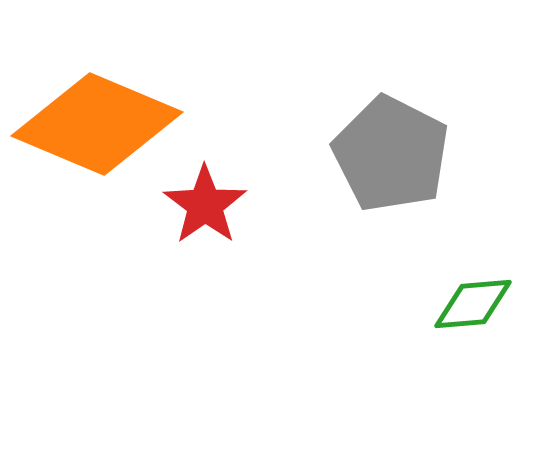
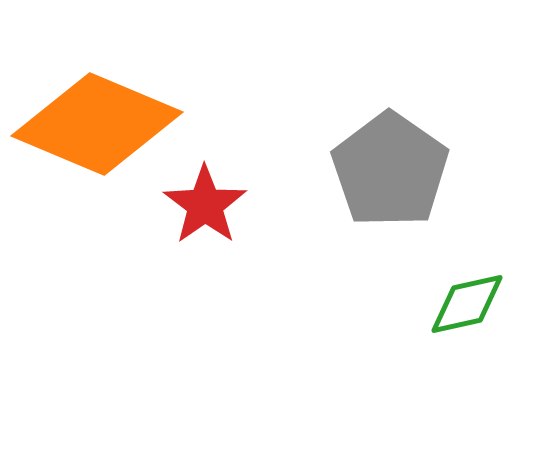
gray pentagon: moved 1 px left, 16 px down; rotated 8 degrees clockwise
green diamond: moved 6 px left; rotated 8 degrees counterclockwise
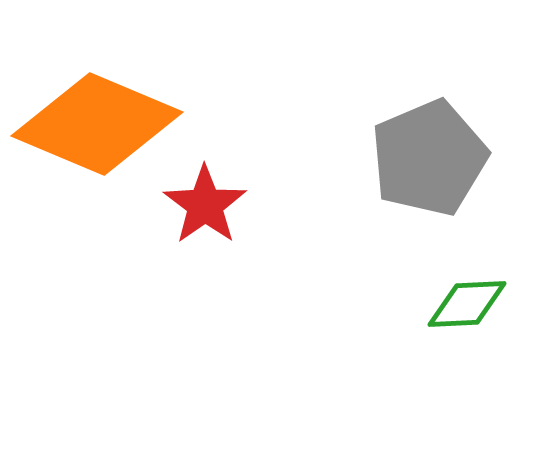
gray pentagon: moved 39 px right, 12 px up; rotated 14 degrees clockwise
green diamond: rotated 10 degrees clockwise
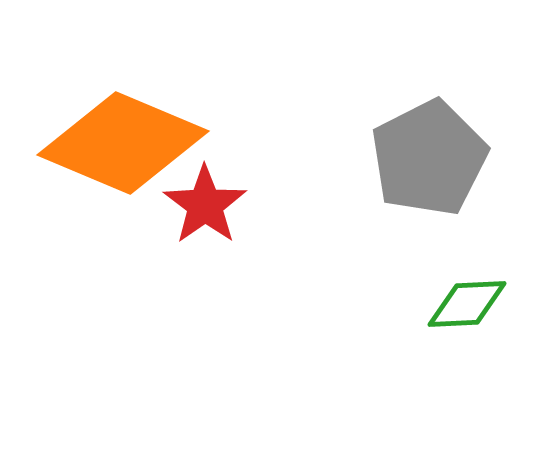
orange diamond: moved 26 px right, 19 px down
gray pentagon: rotated 4 degrees counterclockwise
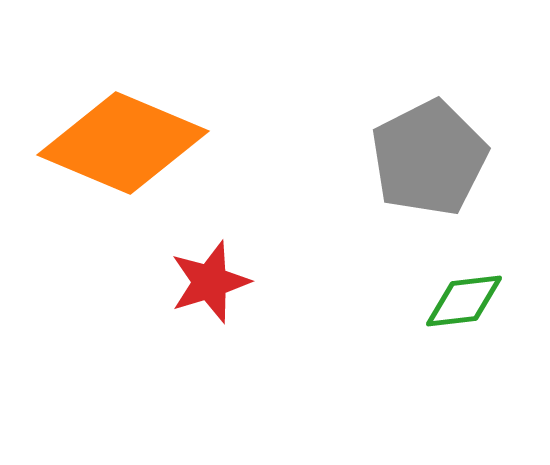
red star: moved 5 px right, 77 px down; rotated 18 degrees clockwise
green diamond: moved 3 px left, 3 px up; rotated 4 degrees counterclockwise
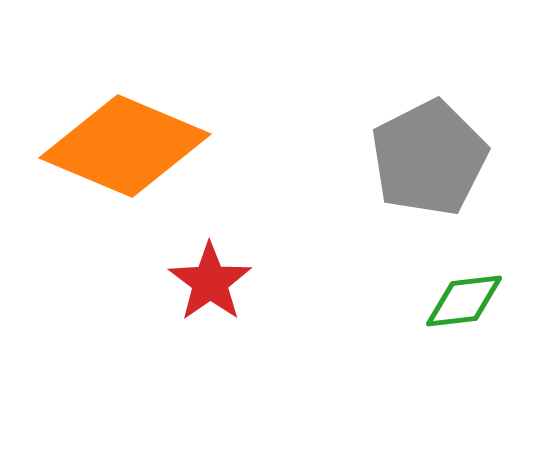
orange diamond: moved 2 px right, 3 px down
red star: rotated 18 degrees counterclockwise
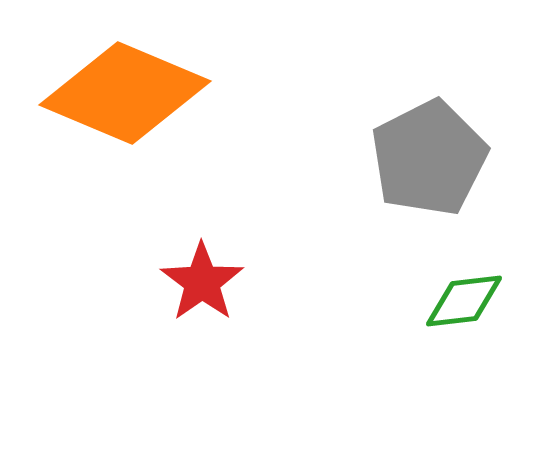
orange diamond: moved 53 px up
red star: moved 8 px left
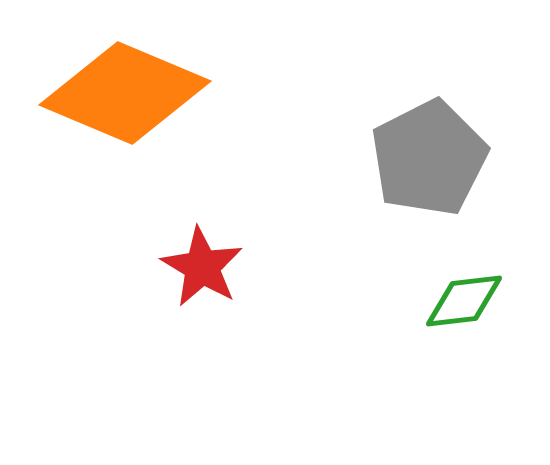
red star: moved 15 px up; rotated 6 degrees counterclockwise
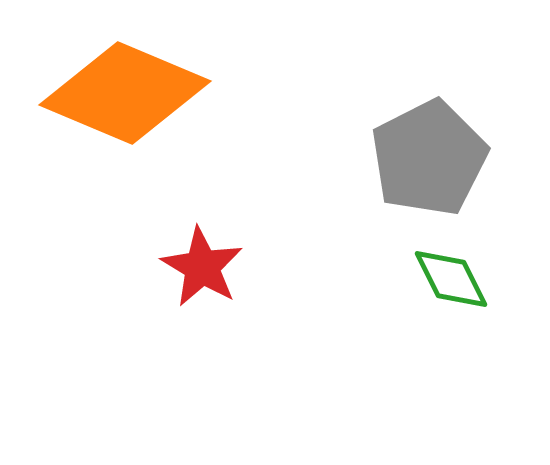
green diamond: moved 13 px left, 22 px up; rotated 70 degrees clockwise
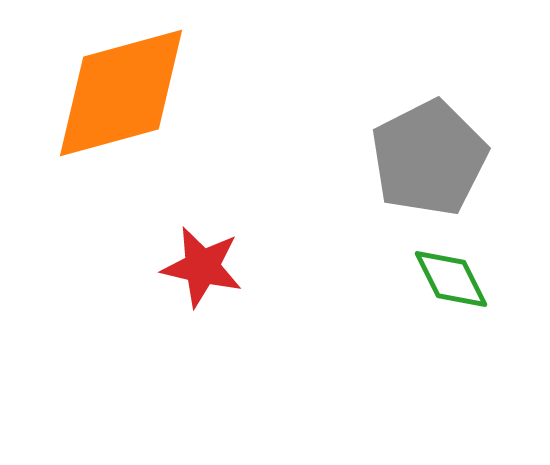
orange diamond: moved 4 px left; rotated 38 degrees counterclockwise
red star: rotated 18 degrees counterclockwise
